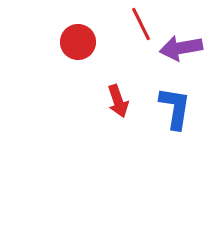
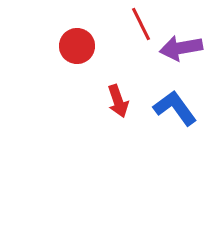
red circle: moved 1 px left, 4 px down
blue L-shape: rotated 45 degrees counterclockwise
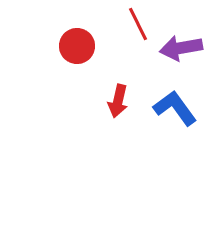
red line: moved 3 px left
red arrow: rotated 32 degrees clockwise
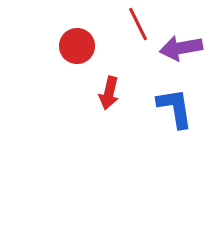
red arrow: moved 9 px left, 8 px up
blue L-shape: rotated 27 degrees clockwise
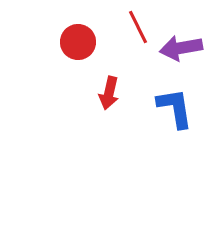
red line: moved 3 px down
red circle: moved 1 px right, 4 px up
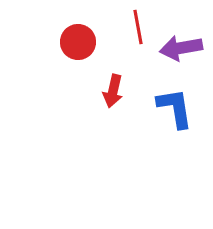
red line: rotated 16 degrees clockwise
red arrow: moved 4 px right, 2 px up
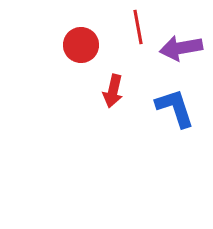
red circle: moved 3 px right, 3 px down
blue L-shape: rotated 9 degrees counterclockwise
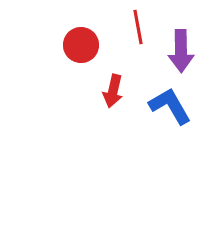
purple arrow: moved 3 px down; rotated 81 degrees counterclockwise
blue L-shape: moved 5 px left, 2 px up; rotated 12 degrees counterclockwise
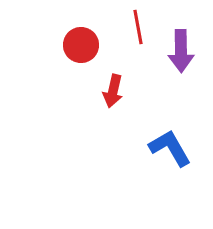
blue L-shape: moved 42 px down
